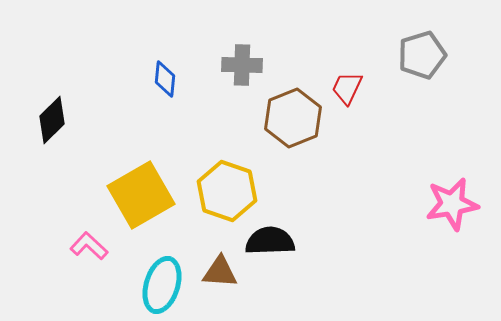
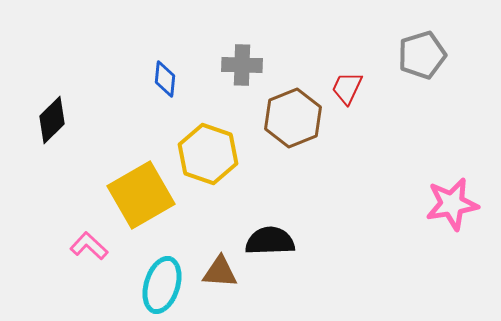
yellow hexagon: moved 19 px left, 37 px up
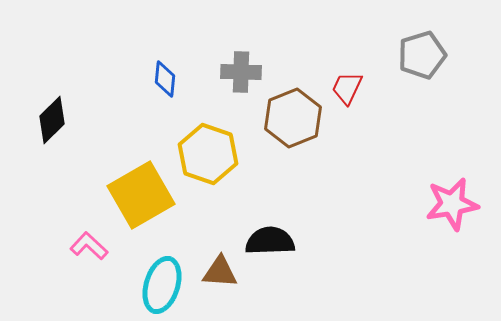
gray cross: moved 1 px left, 7 px down
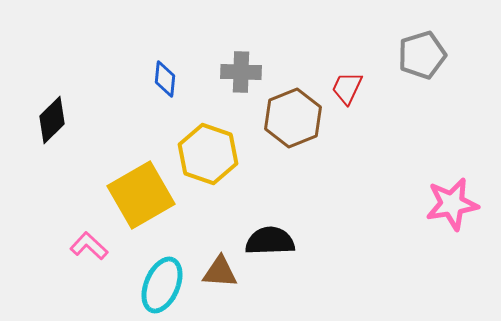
cyan ellipse: rotated 6 degrees clockwise
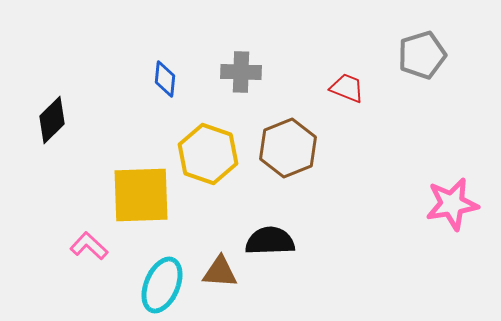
red trapezoid: rotated 87 degrees clockwise
brown hexagon: moved 5 px left, 30 px down
yellow square: rotated 28 degrees clockwise
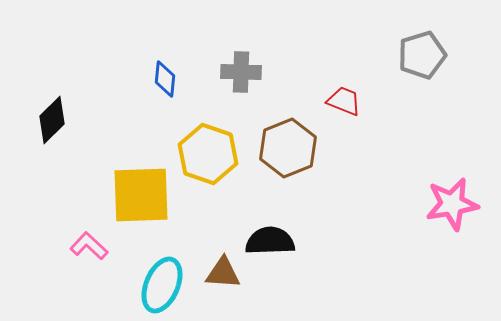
red trapezoid: moved 3 px left, 13 px down
brown triangle: moved 3 px right, 1 px down
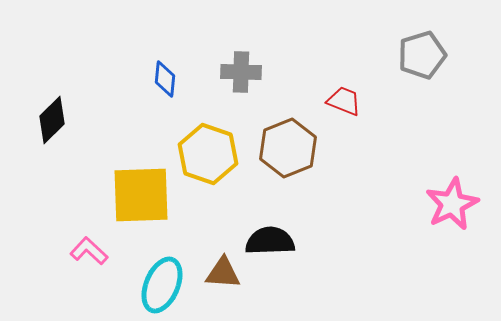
pink star: rotated 16 degrees counterclockwise
pink L-shape: moved 5 px down
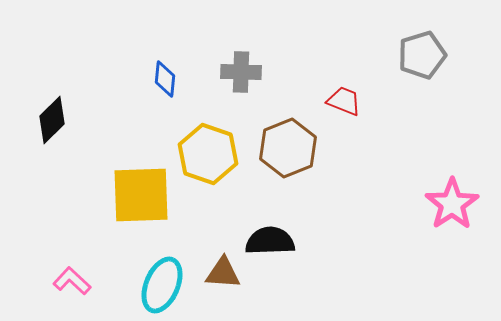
pink star: rotated 8 degrees counterclockwise
pink L-shape: moved 17 px left, 30 px down
